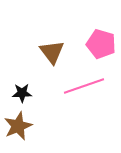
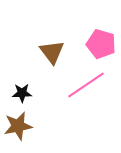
pink line: moved 2 px right, 1 px up; rotated 15 degrees counterclockwise
brown star: rotated 12 degrees clockwise
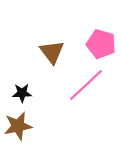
pink line: rotated 9 degrees counterclockwise
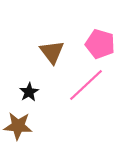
pink pentagon: moved 1 px left
black star: moved 7 px right, 1 px up; rotated 30 degrees counterclockwise
brown star: rotated 16 degrees clockwise
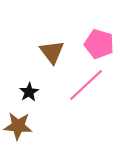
pink pentagon: moved 1 px left
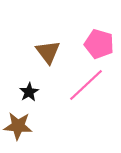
brown triangle: moved 4 px left
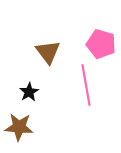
pink pentagon: moved 2 px right
pink line: rotated 57 degrees counterclockwise
brown star: moved 1 px right, 1 px down
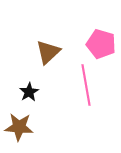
brown triangle: rotated 24 degrees clockwise
